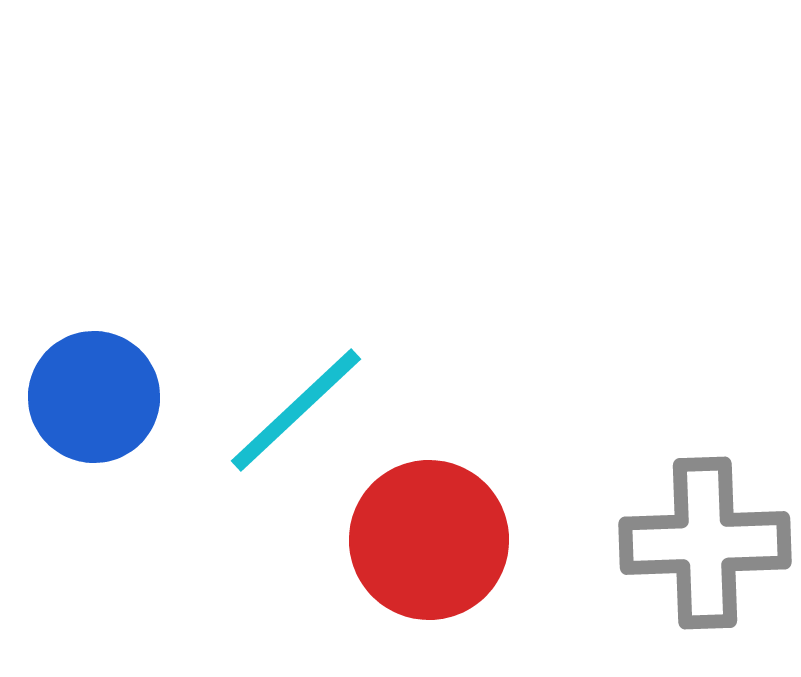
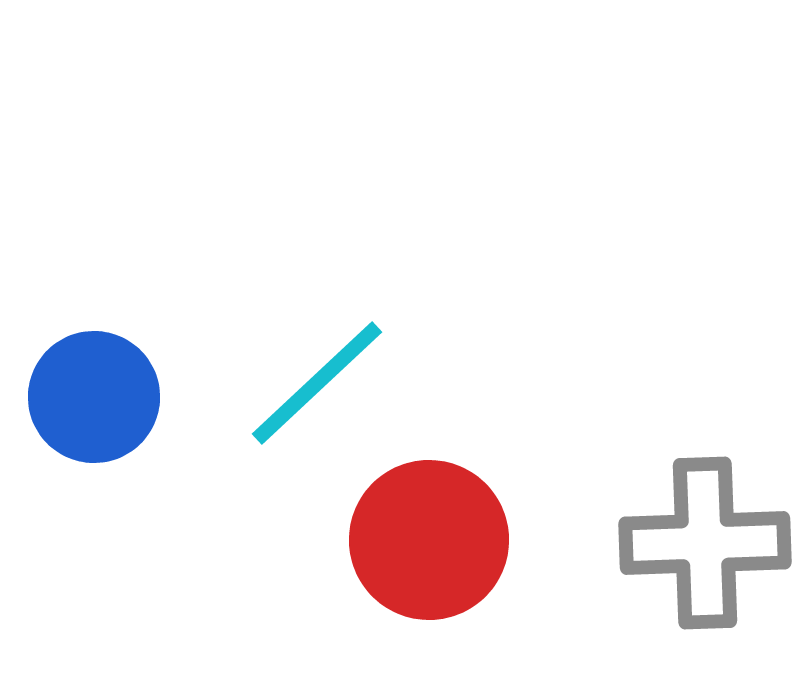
cyan line: moved 21 px right, 27 px up
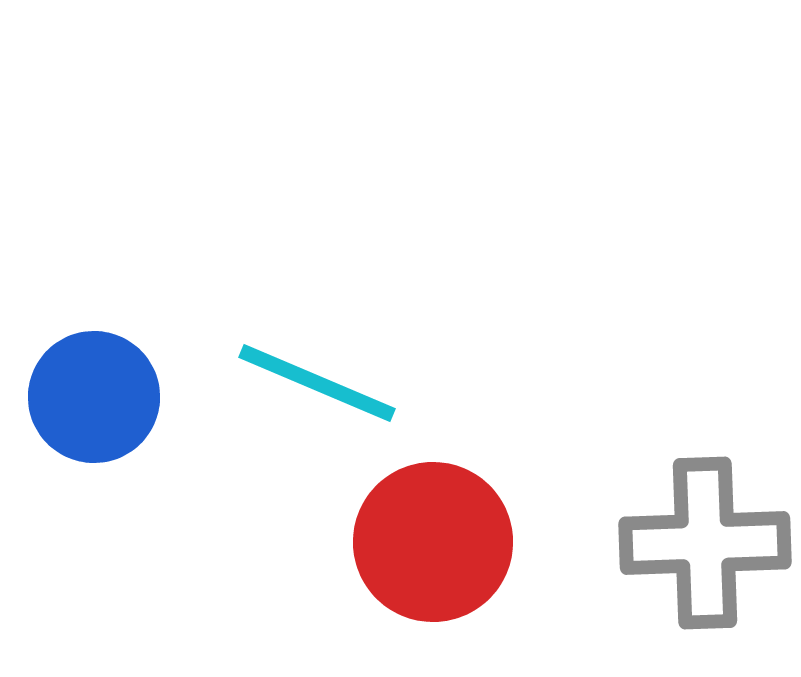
cyan line: rotated 66 degrees clockwise
red circle: moved 4 px right, 2 px down
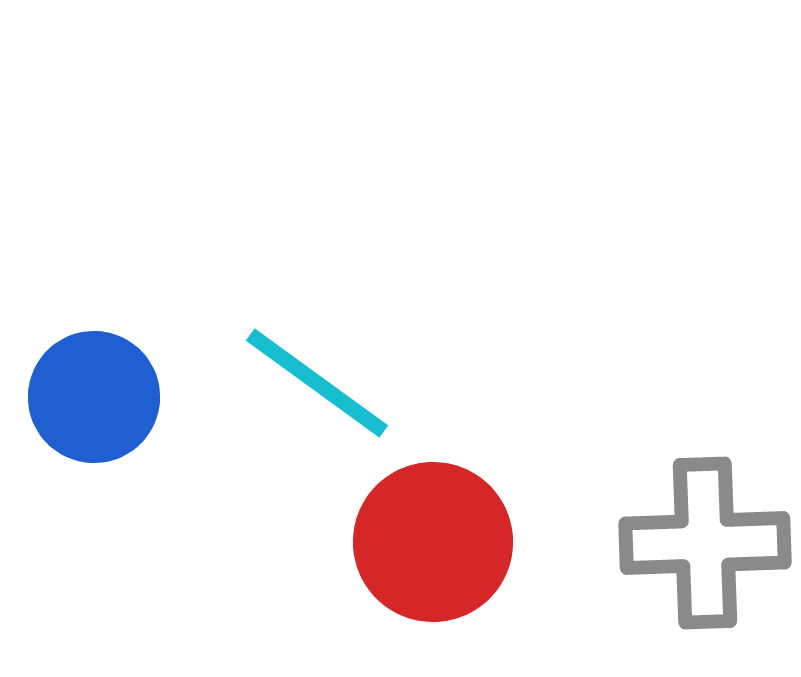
cyan line: rotated 13 degrees clockwise
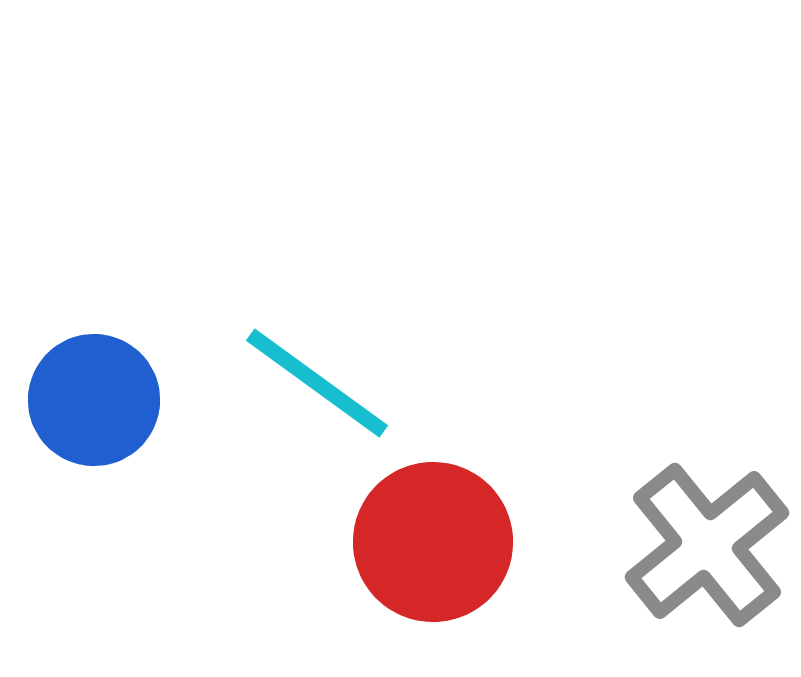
blue circle: moved 3 px down
gray cross: moved 2 px right, 2 px down; rotated 37 degrees counterclockwise
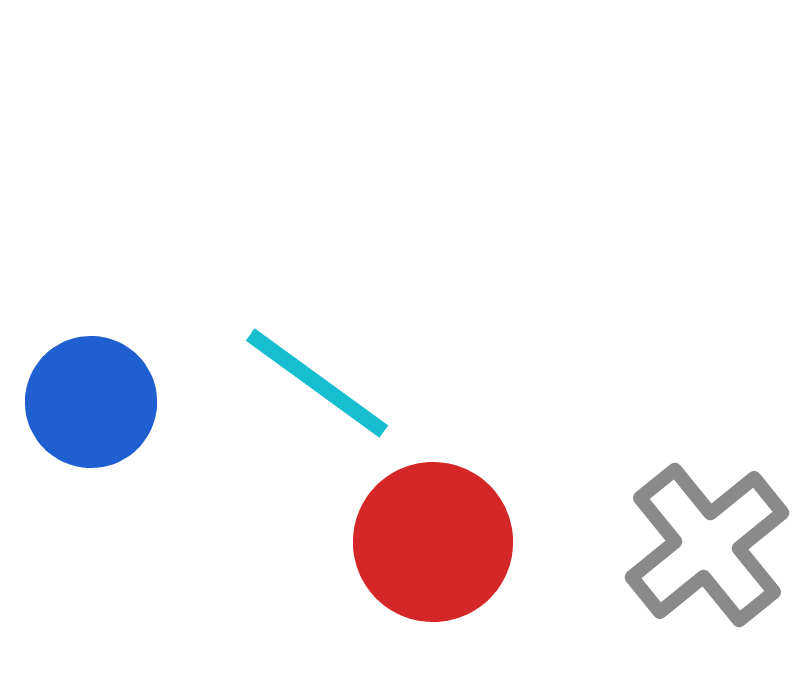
blue circle: moved 3 px left, 2 px down
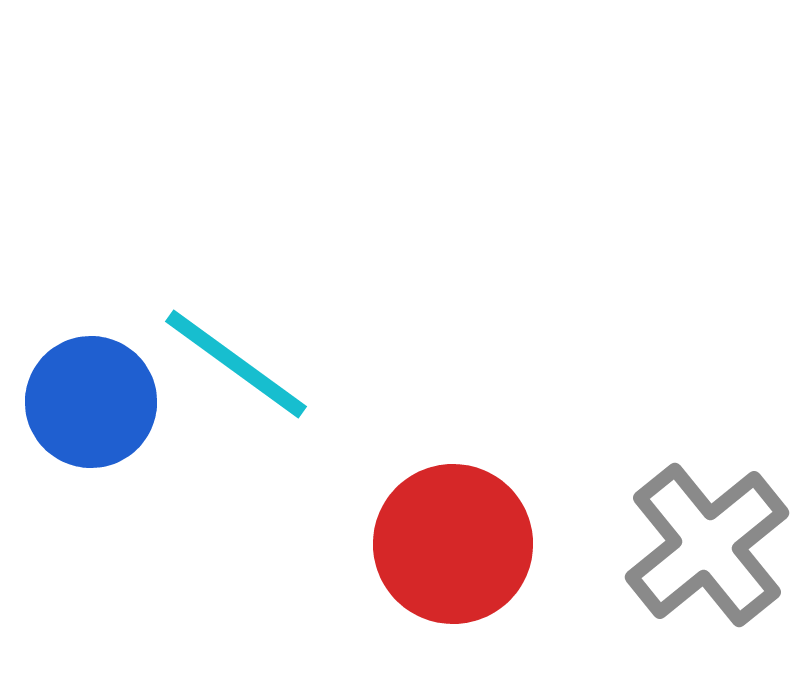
cyan line: moved 81 px left, 19 px up
red circle: moved 20 px right, 2 px down
